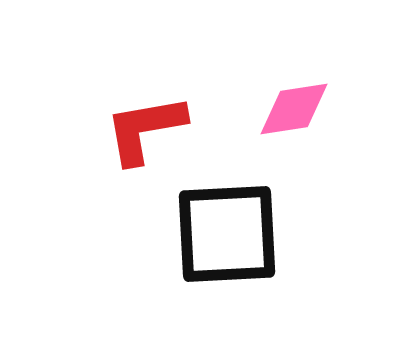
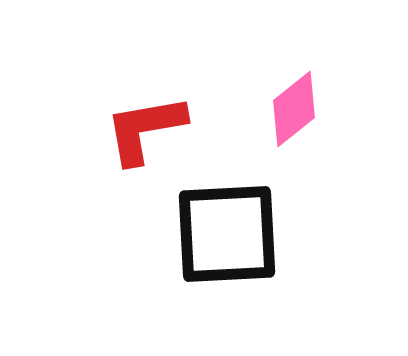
pink diamond: rotated 30 degrees counterclockwise
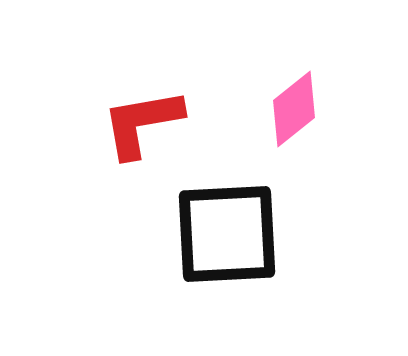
red L-shape: moved 3 px left, 6 px up
